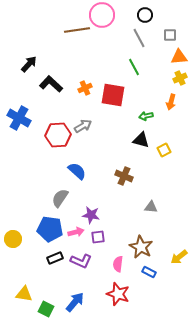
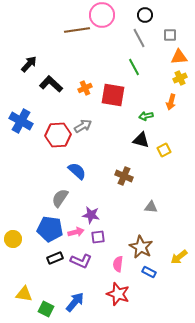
blue cross: moved 2 px right, 3 px down
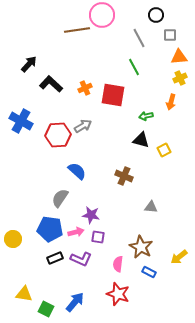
black circle: moved 11 px right
purple square: rotated 16 degrees clockwise
purple L-shape: moved 2 px up
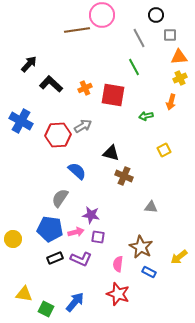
black triangle: moved 30 px left, 13 px down
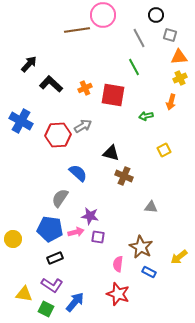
pink circle: moved 1 px right
gray square: rotated 16 degrees clockwise
blue semicircle: moved 1 px right, 2 px down
purple star: moved 1 px left, 1 px down
purple L-shape: moved 29 px left, 26 px down; rotated 10 degrees clockwise
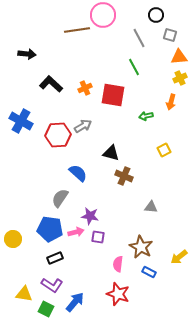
black arrow: moved 2 px left, 10 px up; rotated 54 degrees clockwise
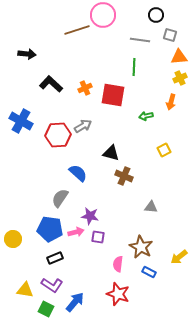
brown line: rotated 10 degrees counterclockwise
gray line: moved 1 px right, 2 px down; rotated 54 degrees counterclockwise
green line: rotated 30 degrees clockwise
yellow triangle: moved 1 px right, 4 px up
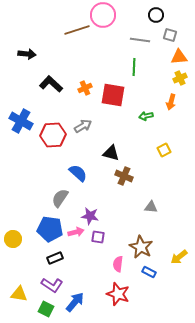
red hexagon: moved 5 px left
yellow triangle: moved 6 px left, 4 px down
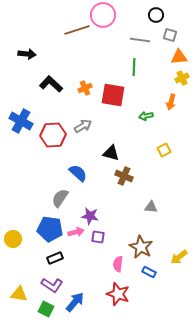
yellow cross: moved 2 px right
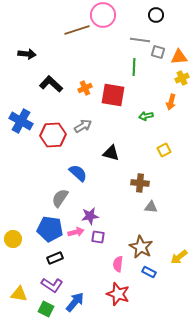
gray square: moved 12 px left, 17 px down
brown cross: moved 16 px right, 7 px down; rotated 18 degrees counterclockwise
purple star: rotated 18 degrees counterclockwise
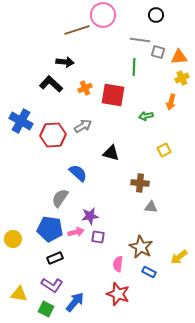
black arrow: moved 38 px right, 8 px down
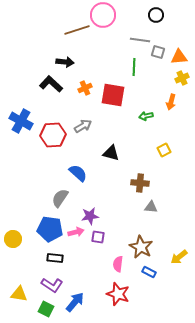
black rectangle: rotated 28 degrees clockwise
